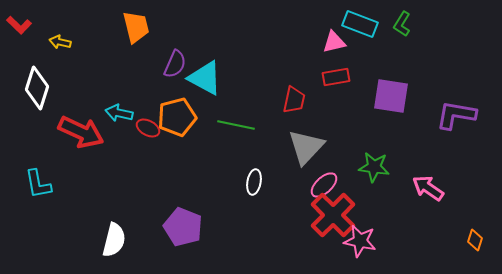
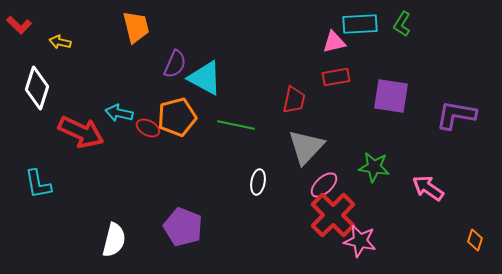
cyan rectangle: rotated 24 degrees counterclockwise
white ellipse: moved 4 px right
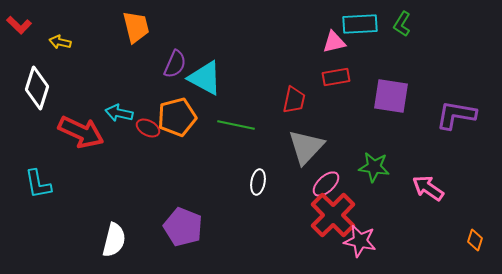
pink ellipse: moved 2 px right, 1 px up
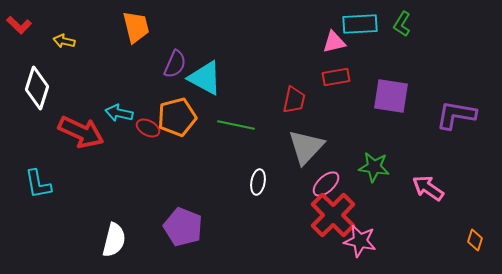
yellow arrow: moved 4 px right, 1 px up
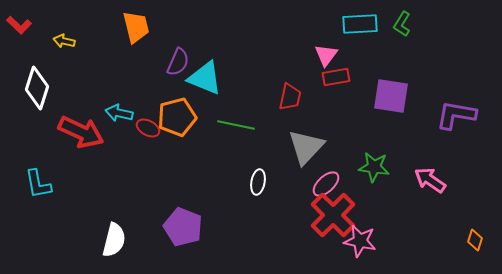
pink triangle: moved 8 px left, 13 px down; rotated 40 degrees counterclockwise
purple semicircle: moved 3 px right, 2 px up
cyan triangle: rotated 6 degrees counterclockwise
red trapezoid: moved 4 px left, 3 px up
pink arrow: moved 2 px right, 8 px up
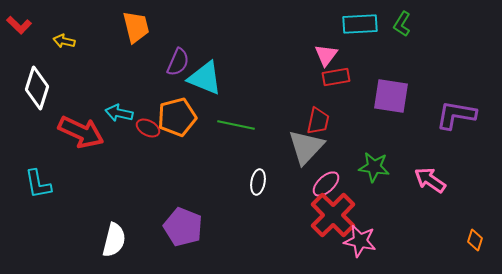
red trapezoid: moved 28 px right, 24 px down
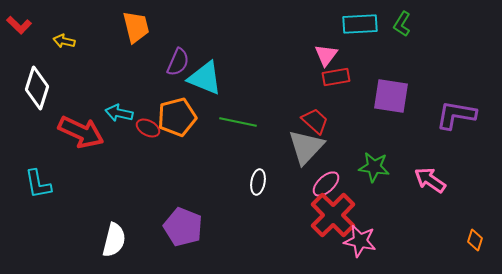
red trapezoid: moved 3 px left; rotated 60 degrees counterclockwise
green line: moved 2 px right, 3 px up
